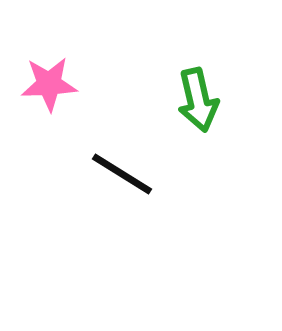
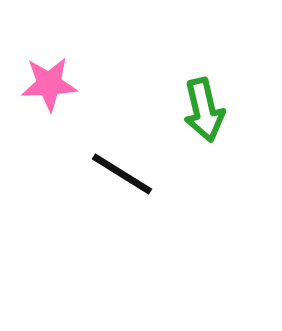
green arrow: moved 6 px right, 10 px down
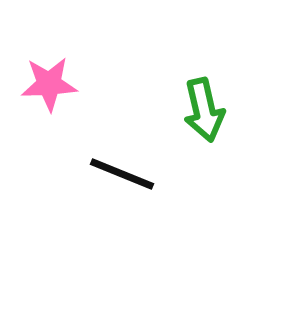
black line: rotated 10 degrees counterclockwise
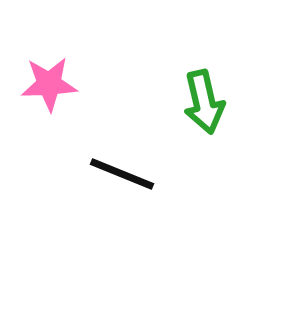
green arrow: moved 8 px up
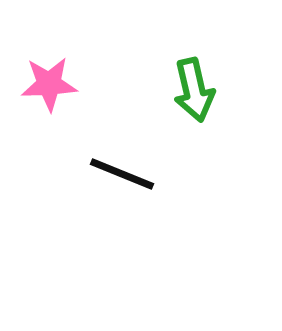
green arrow: moved 10 px left, 12 px up
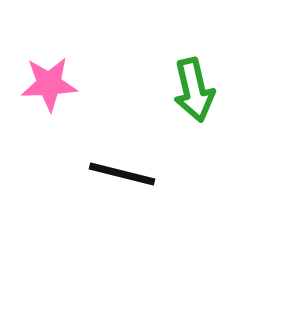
black line: rotated 8 degrees counterclockwise
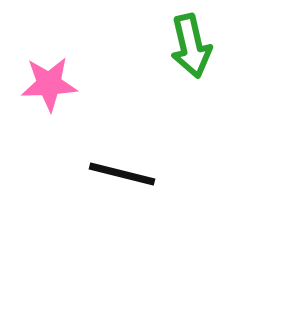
green arrow: moved 3 px left, 44 px up
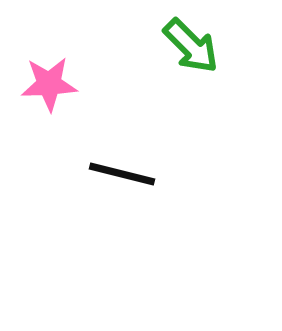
green arrow: rotated 32 degrees counterclockwise
